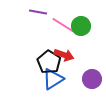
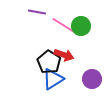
purple line: moved 1 px left
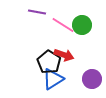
green circle: moved 1 px right, 1 px up
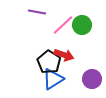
pink line: rotated 75 degrees counterclockwise
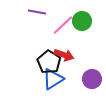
green circle: moved 4 px up
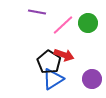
green circle: moved 6 px right, 2 px down
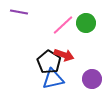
purple line: moved 18 px left
green circle: moved 2 px left
blue triangle: rotated 20 degrees clockwise
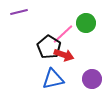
purple line: rotated 24 degrees counterclockwise
pink line: moved 9 px down
black pentagon: moved 15 px up
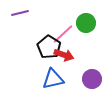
purple line: moved 1 px right, 1 px down
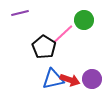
green circle: moved 2 px left, 3 px up
black pentagon: moved 5 px left
red arrow: moved 6 px right, 25 px down
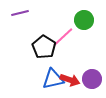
pink line: moved 3 px down
